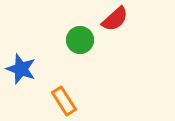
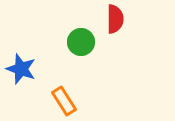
red semicircle: rotated 48 degrees counterclockwise
green circle: moved 1 px right, 2 px down
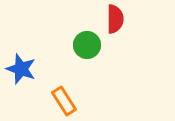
green circle: moved 6 px right, 3 px down
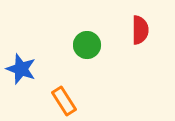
red semicircle: moved 25 px right, 11 px down
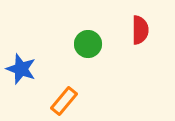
green circle: moved 1 px right, 1 px up
orange rectangle: rotated 72 degrees clockwise
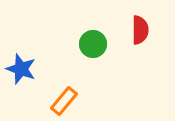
green circle: moved 5 px right
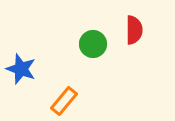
red semicircle: moved 6 px left
